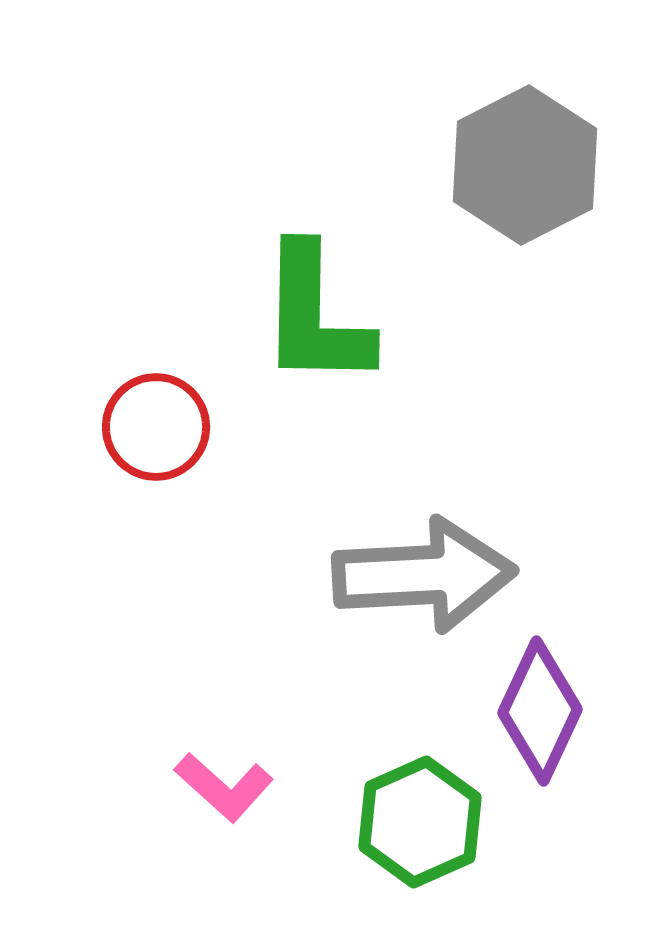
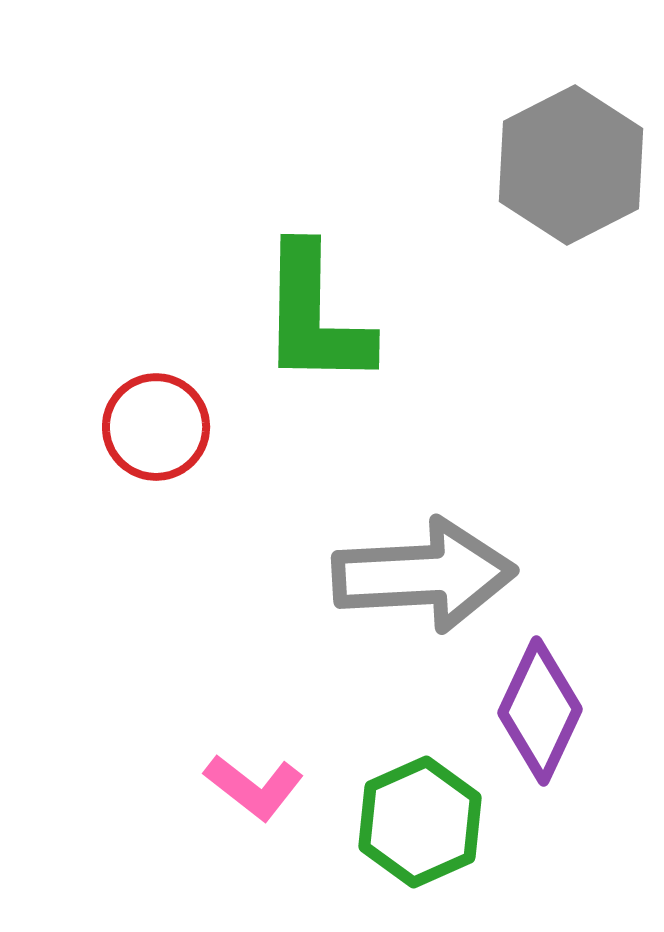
gray hexagon: moved 46 px right
pink L-shape: moved 30 px right; rotated 4 degrees counterclockwise
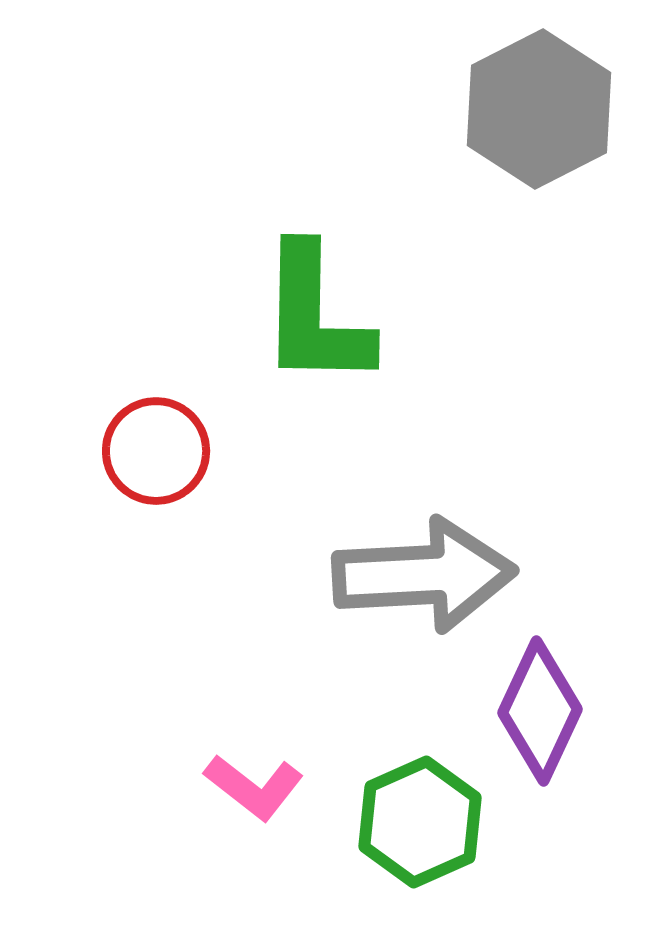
gray hexagon: moved 32 px left, 56 px up
red circle: moved 24 px down
